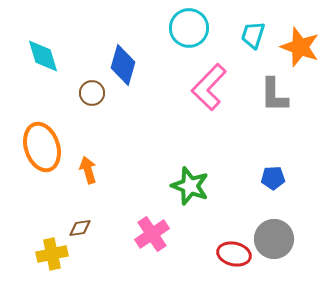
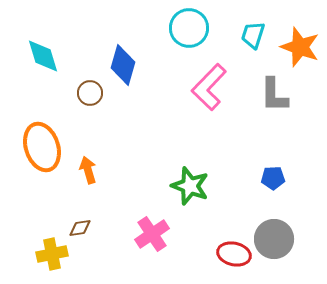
brown circle: moved 2 px left
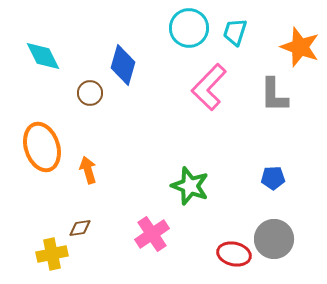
cyan trapezoid: moved 18 px left, 3 px up
cyan diamond: rotated 9 degrees counterclockwise
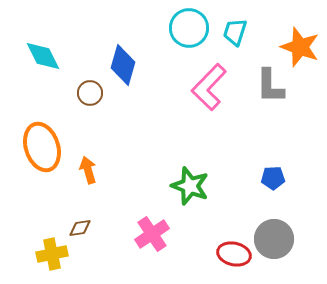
gray L-shape: moved 4 px left, 9 px up
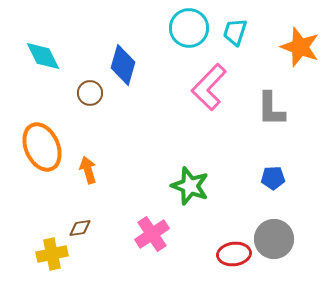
gray L-shape: moved 1 px right, 23 px down
orange ellipse: rotated 6 degrees counterclockwise
red ellipse: rotated 20 degrees counterclockwise
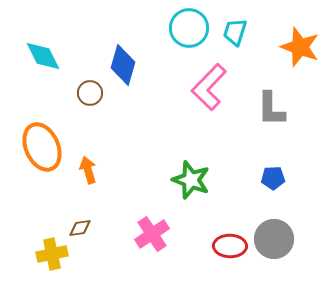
green star: moved 1 px right, 6 px up
red ellipse: moved 4 px left, 8 px up; rotated 8 degrees clockwise
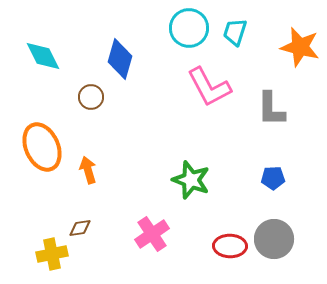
orange star: rotated 6 degrees counterclockwise
blue diamond: moved 3 px left, 6 px up
pink L-shape: rotated 72 degrees counterclockwise
brown circle: moved 1 px right, 4 px down
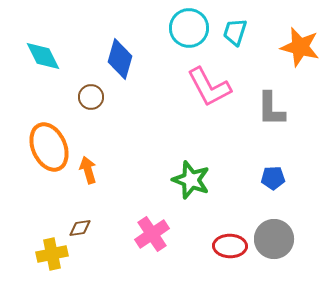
orange ellipse: moved 7 px right
